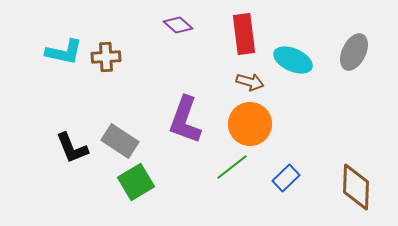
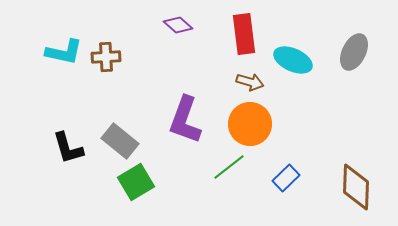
gray rectangle: rotated 6 degrees clockwise
black L-shape: moved 4 px left; rotated 6 degrees clockwise
green line: moved 3 px left
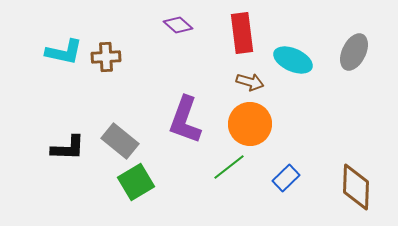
red rectangle: moved 2 px left, 1 px up
black L-shape: rotated 72 degrees counterclockwise
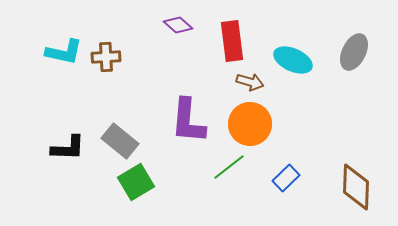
red rectangle: moved 10 px left, 8 px down
purple L-shape: moved 3 px right, 1 px down; rotated 15 degrees counterclockwise
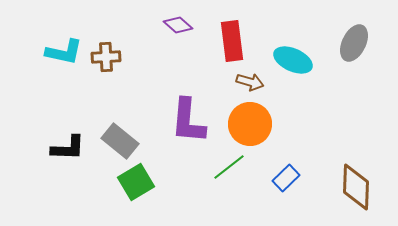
gray ellipse: moved 9 px up
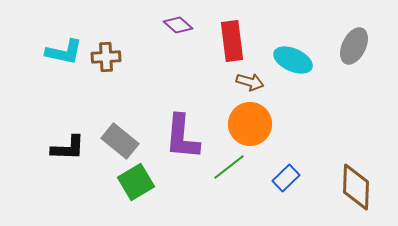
gray ellipse: moved 3 px down
purple L-shape: moved 6 px left, 16 px down
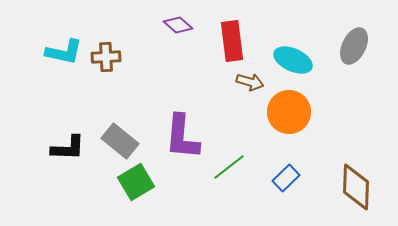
orange circle: moved 39 px right, 12 px up
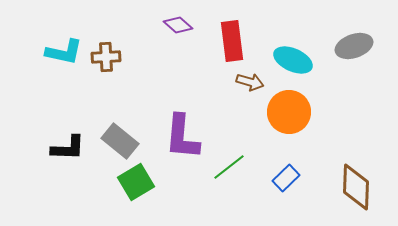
gray ellipse: rotated 45 degrees clockwise
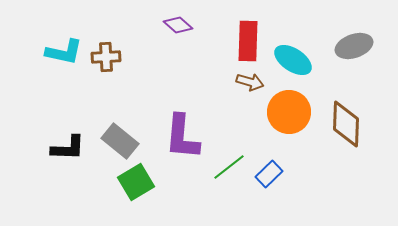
red rectangle: moved 16 px right; rotated 9 degrees clockwise
cyan ellipse: rotated 9 degrees clockwise
blue rectangle: moved 17 px left, 4 px up
brown diamond: moved 10 px left, 63 px up
